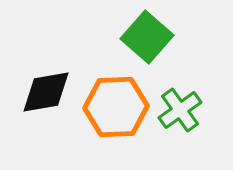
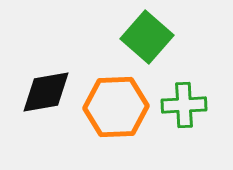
green cross: moved 4 px right, 5 px up; rotated 33 degrees clockwise
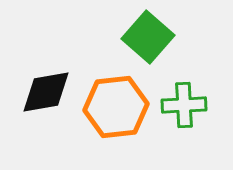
green square: moved 1 px right
orange hexagon: rotated 4 degrees counterclockwise
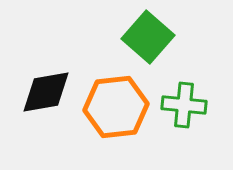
green cross: rotated 9 degrees clockwise
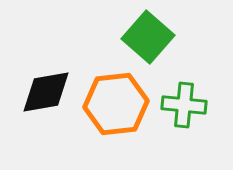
orange hexagon: moved 3 px up
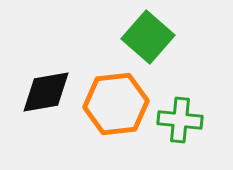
green cross: moved 4 px left, 15 px down
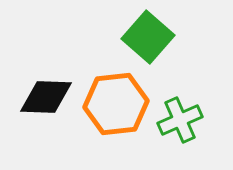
black diamond: moved 5 px down; rotated 12 degrees clockwise
green cross: rotated 30 degrees counterclockwise
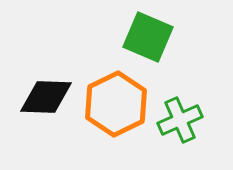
green square: rotated 18 degrees counterclockwise
orange hexagon: rotated 20 degrees counterclockwise
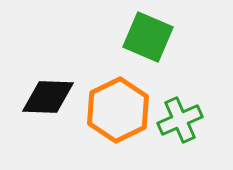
black diamond: moved 2 px right
orange hexagon: moved 2 px right, 6 px down
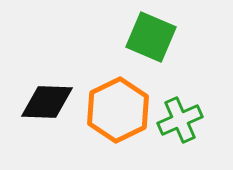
green square: moved 3 px right
black diamond: moved 1 px left, 5 px down
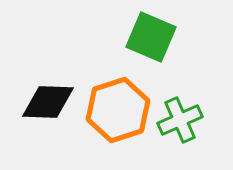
black diamond: moved 1 px right
orange hexagon: rotated 8 degrees clockwise
